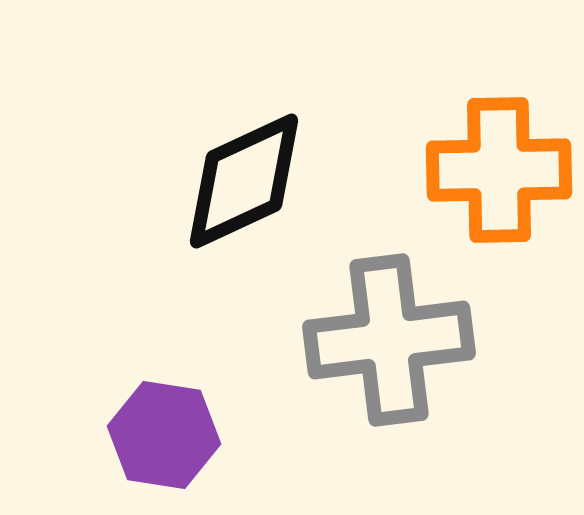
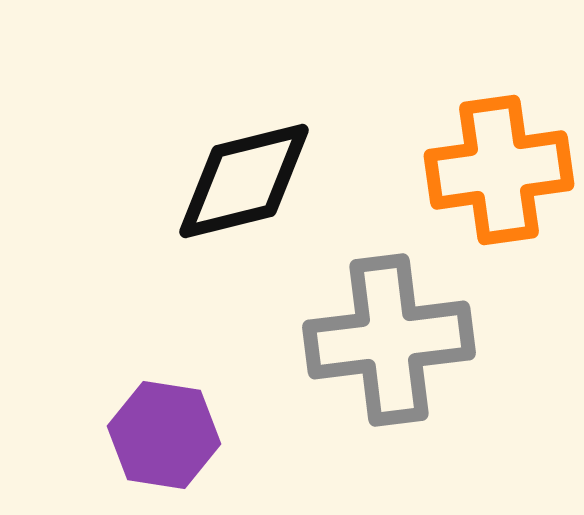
orange cross: rotated 7 degrees counterclockwise
black diamond: rotated 11 degrees clockwise
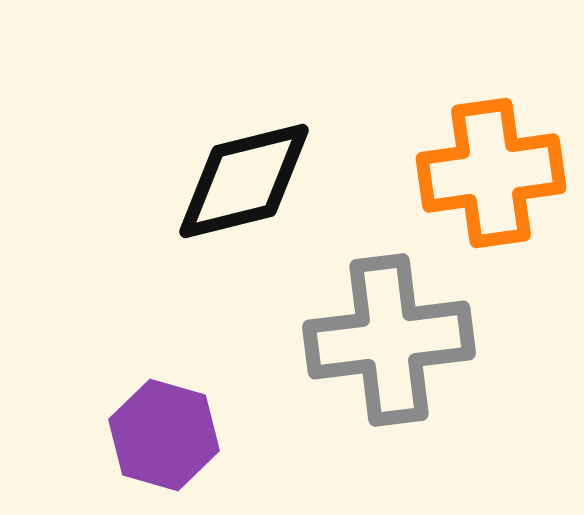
orange cross: moved 8 px left, 3 px down
purple hexagon: rotated 7 degrees clockwise
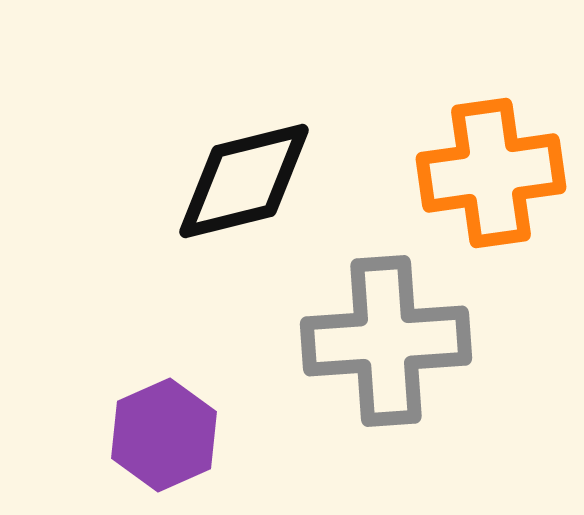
gray cross: moved 3 px left, 1 px down; rotated 3 degrees clockwise
purple hexagon: rotated 20 degrees clockwise
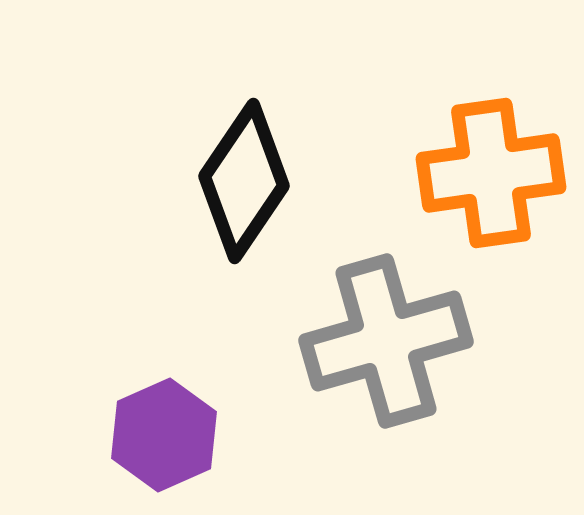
black diamond: rotated 42 degrees counterclockwise
gray cross: rotated 12 degrees counterclockwise
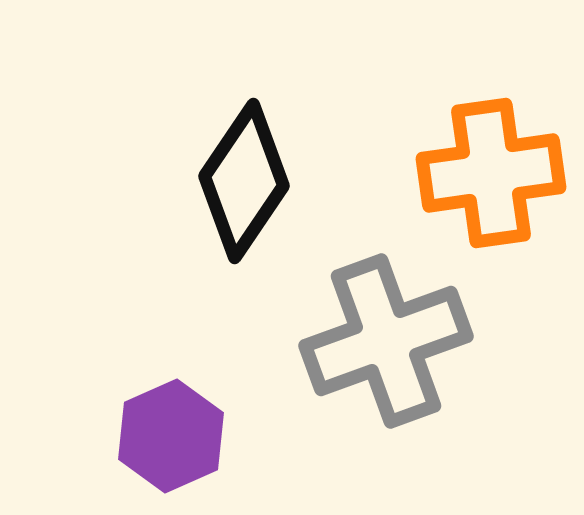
gray cross: rotated 4 degrees counterclockwise
purple hexagon: moved 7 px right, 1 px down
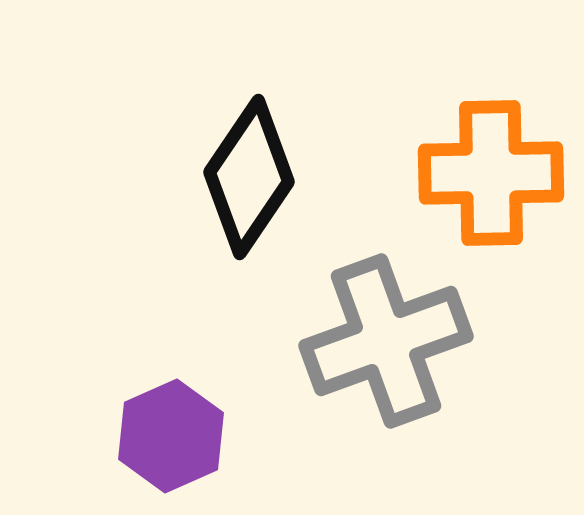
orange cross: rotated 7 degrees clockwise
black diamond: moved 5 px right, 4 px up
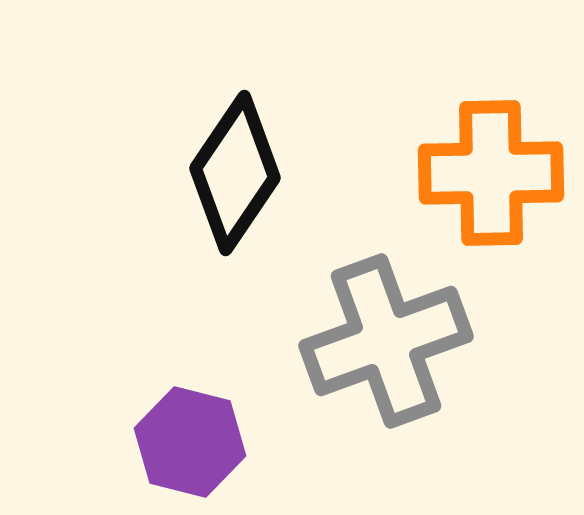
black diamond: moved 14 px left, 4 px up
purple hexagon: moved 19 px right, 6 px down; rotated 22 degrees counterclockwise
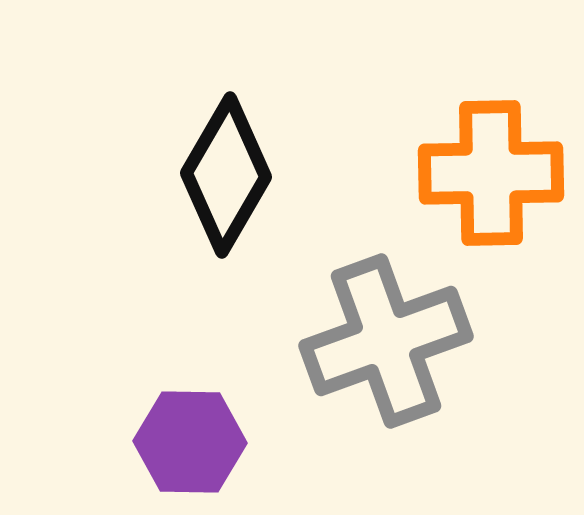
black diamond: moved 9 px left, 2 px down; rotated 4 degrees counterclockwise
purple hexagon: rotated 13 degrees counterclockwise
